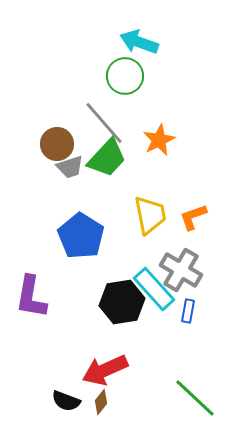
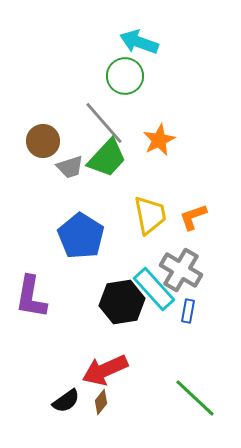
brown circle: moved 14 px left, 3 px up
black semicircle: rotated 56 degrees counterclockwise
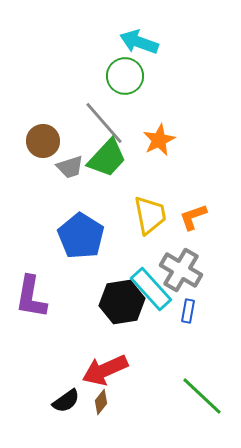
cyan rectangle: moved 3 px left
green line: moved 7 px right, 2 px up
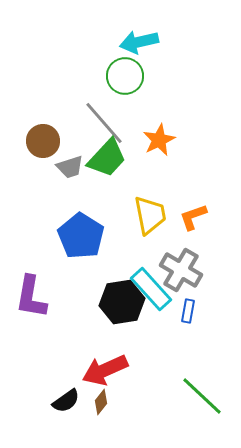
cyan arrow: rotated 33 degrees counterclockwise
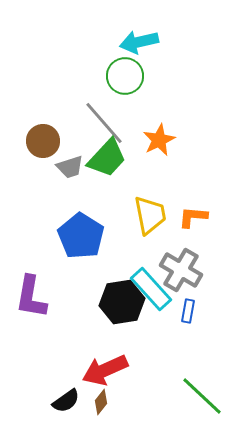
orange L-shape: rotated 24 degrees clockwise
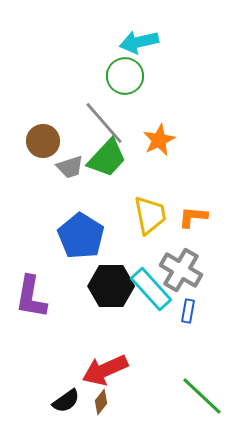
black hexagon: moved 11 px left, 16 px up; rotated 9 degrees clockwise
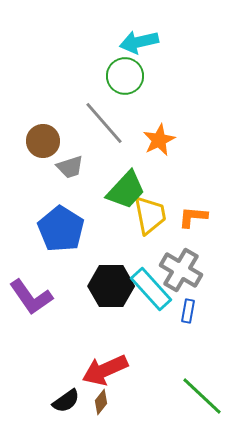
green trapezoid: moved 19 px right, 32 px down
blue pentagon: moved 20 px left, 7 px up
purple L-shape: rotated 45 degrees counterclockwise
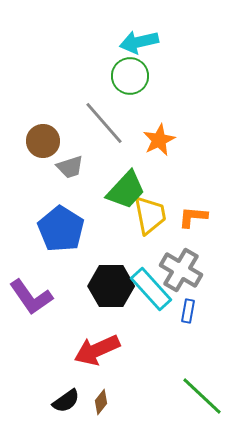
green circle: moved 5 px right
red arrow: moved 8 px left, 20 px up
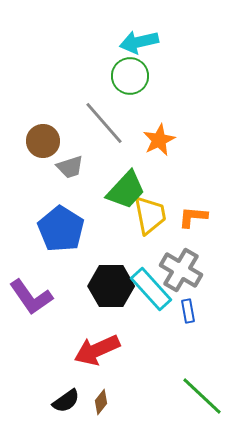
blue rectangle: rotated 20 degrees counterclockwise
